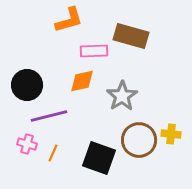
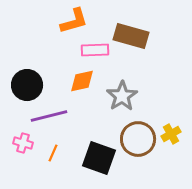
orange L-shape: moved 5 px right, 1 px down
pink rectangle: moved 1 px right, 1 px up
yellow cross: rotated 36 degrees counterclockwise
brown circle: moved 1 px left, 1 px up
pink cross: moved 4 px left, 1 px up
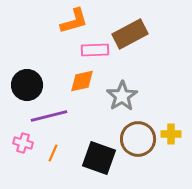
brown rectangle: moved 1 px left, 2 px up; rotated 44 degrees counterclockwise
yellow cross: rotated 30 degrees clockwise
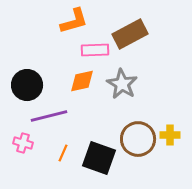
gray star: moved 12 px up; rotated 8 degrees counterclockwise
yellow cross: moved 1 px left, 1 px down
orange line: moved 10 px right
